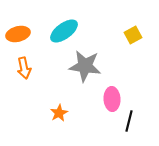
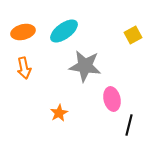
orange ellipse: moved 5 px right, 2 px up
pink ellipse: rotated 10 degrees counterclockwise
black line: moved 4 px down
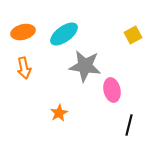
cyan ellipse: moved 3 px down
pink ellipse: moved 9 px up
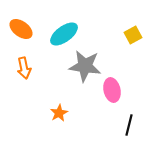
orange ellipse: moved 2 px left, 3 px up; rotated 50 degrees clockwise
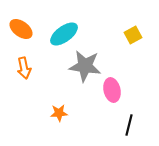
orange star: rotated 24 degrees clockwise
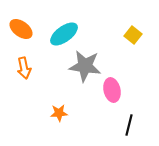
yellow square: rotated 24 degrees counterclockwise
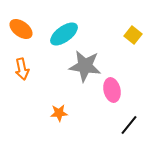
orange arrow: moved 2 px left, 1 px down
black line: rotated 25 degrees clockwise
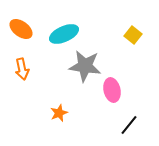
cyan ellipse: rotated 12 degrees clockwise
orange star: rotated 18 degrees counterclockwise
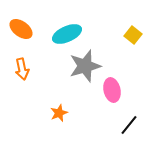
cyan ellipse: moved 3 px right
gray star: rotated 24 degrees counterclockwise
